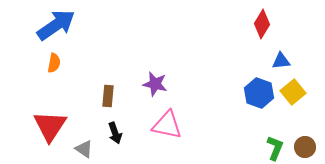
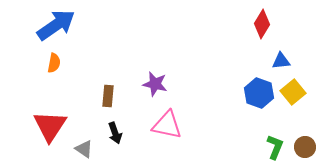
green L-shape: moved 1 px up
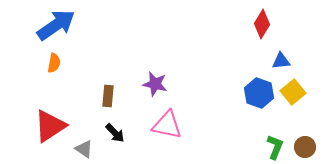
red triangle: rotated 24 degrees clockwise
black arrow: rotated 25 degrees counterclockwise
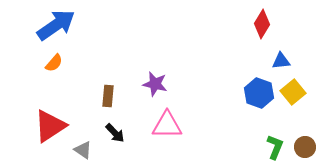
orange semicircle: rotated 30 degrees clockwise
pink triangle: rotated 12 degrees counterclockwise
gray triangle: moved 1 px left, 1 px down
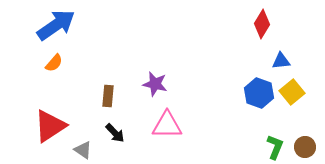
yellow square: moved 1 px left
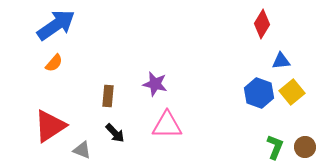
gray triangle: moved 1 px left; rotated 12 degrees counterclockwise
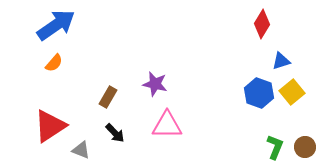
blue triangle: rotated 12 degrees counterclockwise
brown rectangle: moved 1 px down; rotated 25 degrees clockwise
gray triangle: moved 1 px left
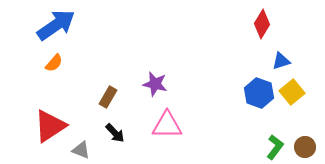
green L-shape: rotated 15 degrees clockwise
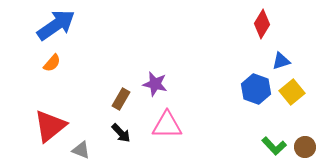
orange semicircle: moved 2 px left
blue hexagon: moved 3 px left, 4 px up
brown rectangle: moved 13 px right, 2 px down
red triangle: rotated 6 degrees counterclockwise
black arrow: moved 6 px right
green L-shape: moved 1 px left, 1 px up; rotated 100 degrees clockwise
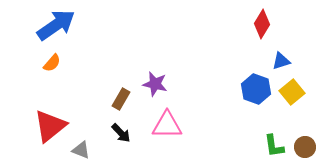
green L-shape: rotated 35 degrees clockwise
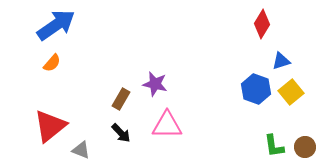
yellow square: moved 1 px left
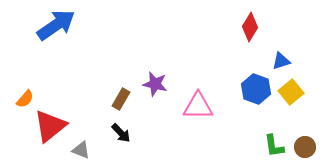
red diamond: moved 12 px left, 3 px down
orange semicircle: moved 27 px left, 36 px down
pink triangle: moved 31 px right, 19 px up
